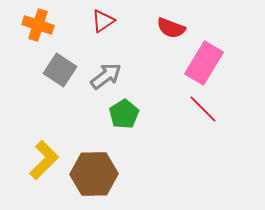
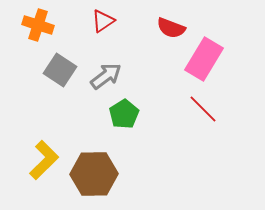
pink rectangle: moved 4 px up
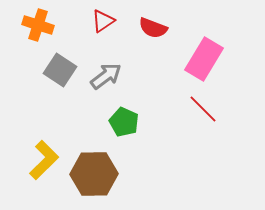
red semicircle: moved 18 px left
green pentagon: moved 8 px down; rotated 16 degrees counterclockwise
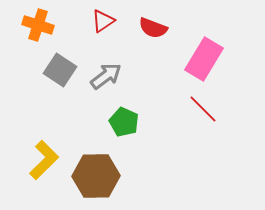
brown hexagon: moved 2 px right, 2 px down
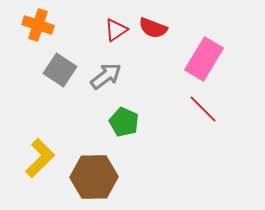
red triangle: moved 13 px right, 9 px down
yellow L-shape: moved 4 px left, 2 px up
brown hexagon: moved 2 px left, 1 px down
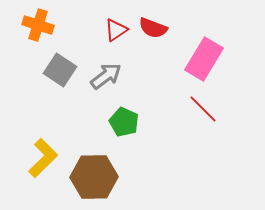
yellow L-shape: moved 3 px right
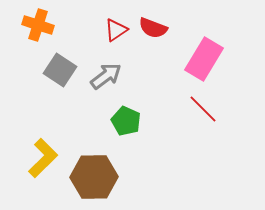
green pentagon: moved 2 px right, 1 px up
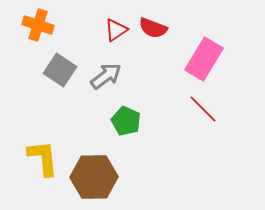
yellow L-shape: rotated 51 degrees counterclockwise
